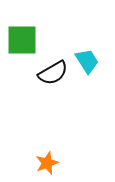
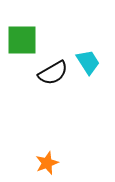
cyan trapezoid: moved 1 px right, 1 px down
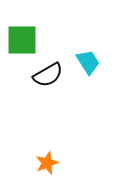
black semicircle: moved 5 px left, 2 px down
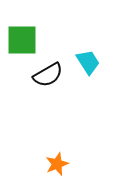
orange star: moved 10 px right, 1 px down
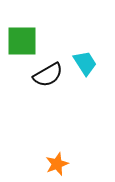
green square: moved 1 px down
cyan trapezoid: moved 3 px left, 1 px down
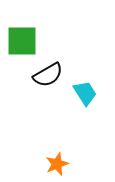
cyan trapezoid: moved 30 px down
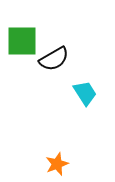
black semicircle: moved 6 px right, 16 px up
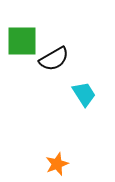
cyan trapezoid: moved 1 px left, 1 px down
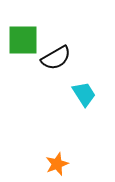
green square: moved 1 px right, 1 px up
black semicircle: moved 2 px right, 1 px up
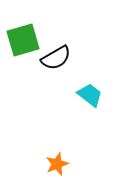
green square: rotated 16 degrees counterclockwise
cyan trapezoid: moved 6 px right, 1 px down; rotated 20 degrees counterclockwise
